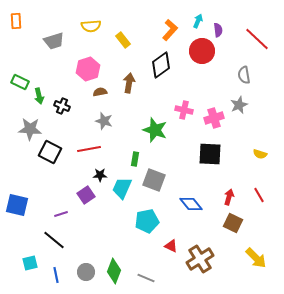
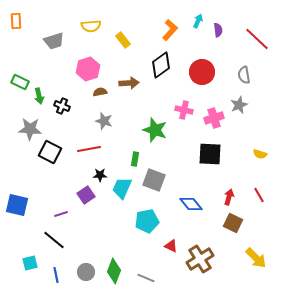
red circle at (202, 51): moved 21 px down
brown arrow at (129, 83): rotated 78 degrees clockwise
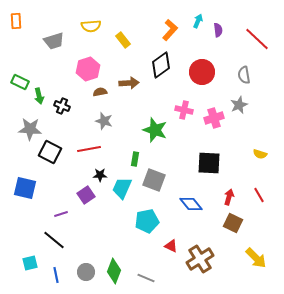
black square at (210, 154): moved 1 px left, 9 px down
blue square at (17, 205): moved 8 px right, 17 px up
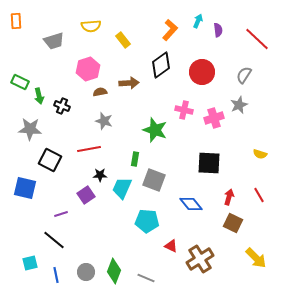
gray semicircle at (244, 75): rotated 42 degrees clockwise
black square at (50, 152): moved 8 px down
cyan pentagon at (147, 221): rotated 15 degrees clockwise
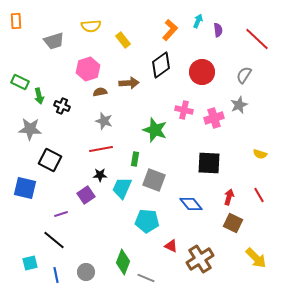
red line at (89, 149): moved 12 px right
green diamond at (114, 271): moved 9 px right, 9 px up
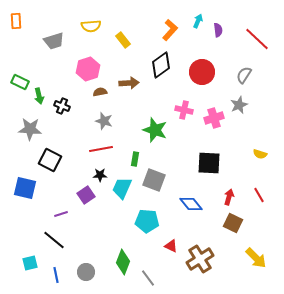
gray line at (146, 278): moved 2 px right; rotated 30 degrees clockwise
